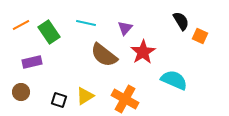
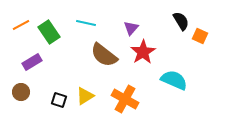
purple triangle: moved 6 px right
purple rectangle: rotated 18 degrees counterclockwise
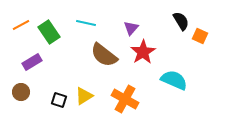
yellow triangle: moved 1 px left
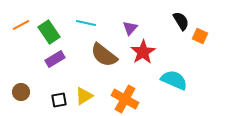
purple triangle: moved 1 px left
purple rectangle: moved 23 px right, 3 px up
black square: rotated 28 degrees counterclockwise
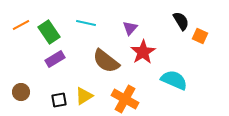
brown semicircle: moved 2 px right, 6 px down
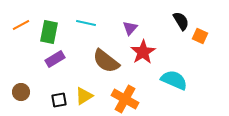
green rectangle: rotated 45 degrees clockwise
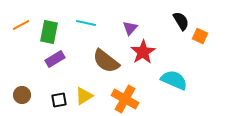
brown circle: moved 1 px right, 3 px down
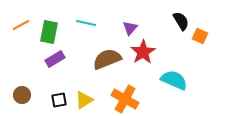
brown semicircle: moved 1 px right, 2 px up; rotated 120 degrees clockwise
yellow triangle: moved 4 px down
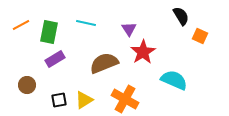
black semicircle: moved 5 px up
purple triangle: moved 1 px left, 1 px down; rotated 14 degrees counterclockwise
brown semicircle: moved 3 px left, 4 px down
brown circle: moved 5 px right, 10 px up
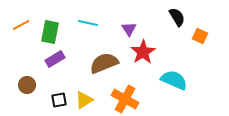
black semicircle: moved 4 px left, 1 px down
cyan line: moved 2 px right
green rectangle: moved 1 px right
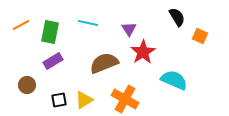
purple rectangle: moved 2 px left, 2 px down
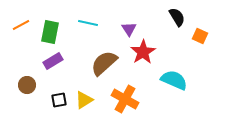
brown semicircle: rotated 20 degrees counterclockwise
